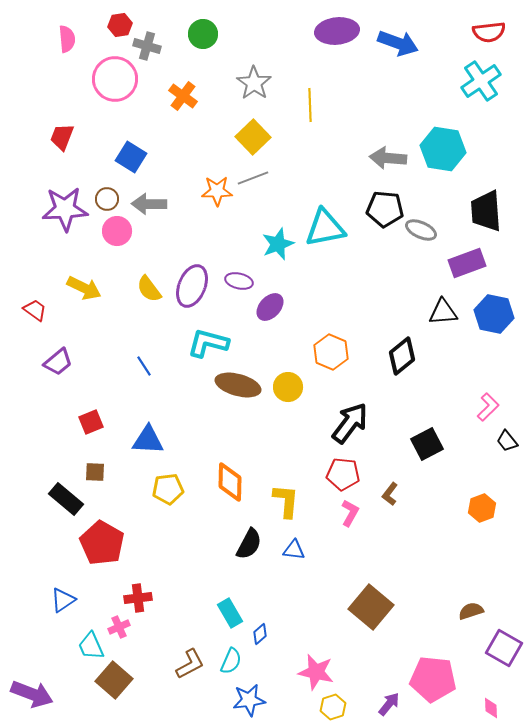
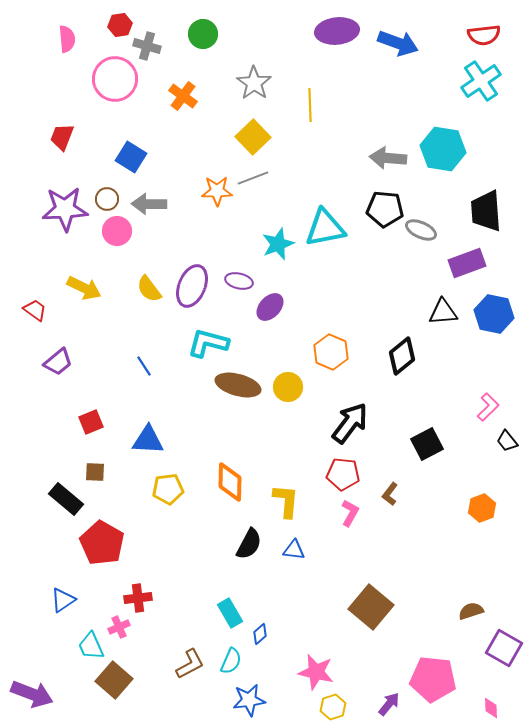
red semicircle at (489, 32): moved 5 px left, 3 px down
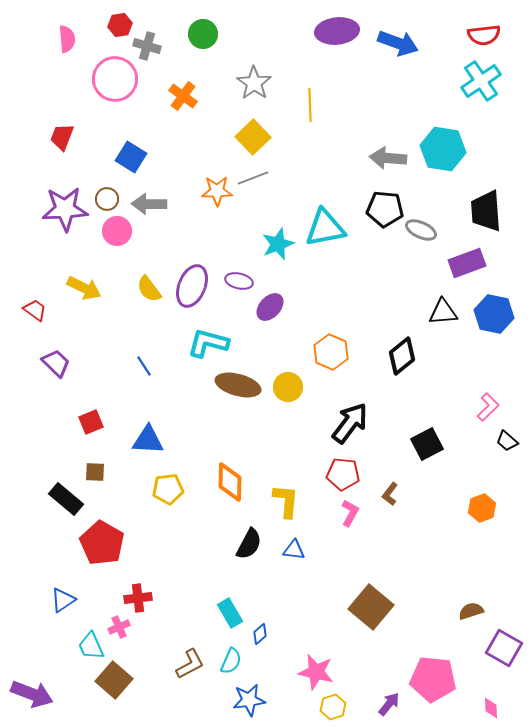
purple trapezoid at (58, 362): moved 2 px left, 1 px down; rotated 96 degrees counterclockwise
black trapezoid at (507, 441): rotated 10 degrees counterclockwise
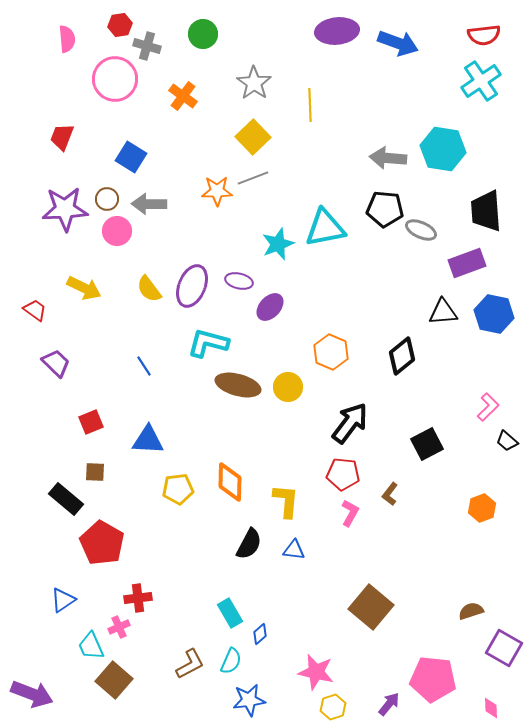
yellow pentagon at (168, 489): moved 10 px right
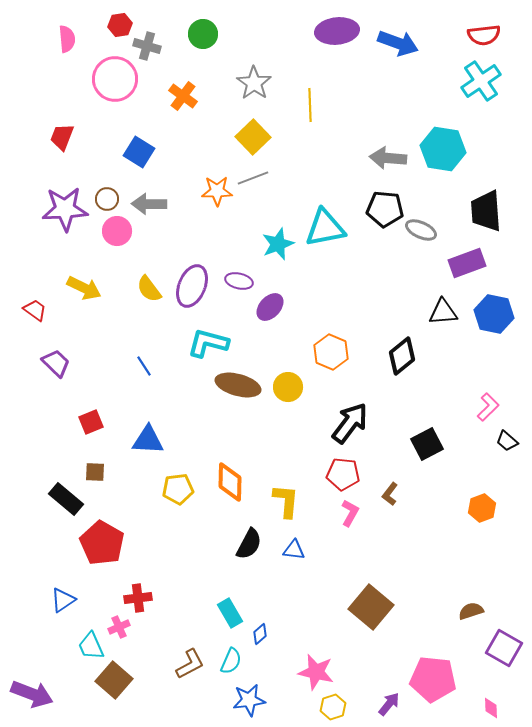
blue square at (131, 157): moved 8 px right, 5 px up
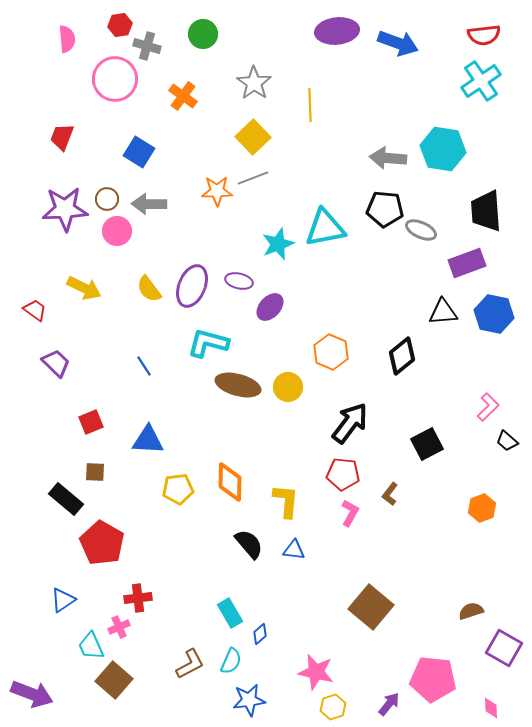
black semicircle at (249, 544): rotated 68 degrees counterclockwise
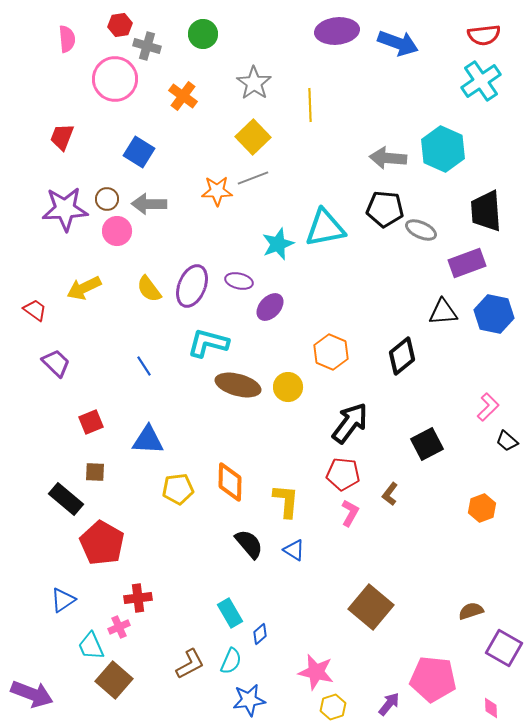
cyan hexagon at (443, 149): rotated 15 degrees clockwise
yellow arrow at (84, 288): rotated 128 degrees clockwise
blue triangle at (294, 550): rotated 25 degrees clockwise
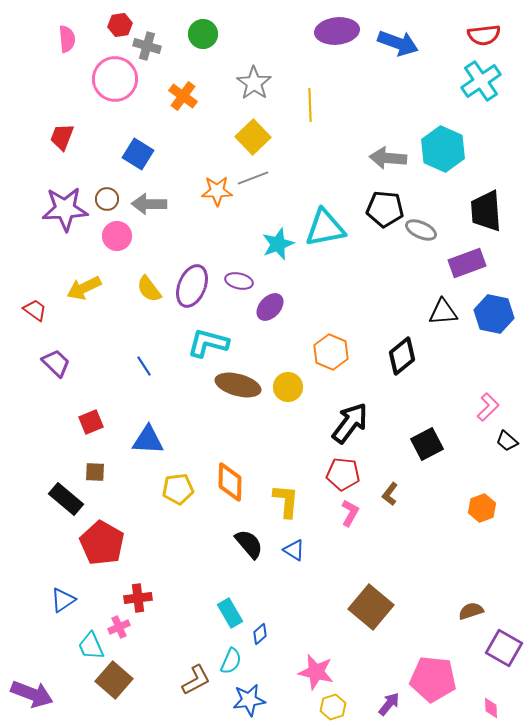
blue square at (139, 152): moved 1 px left, 2 px down
pink circle at (117, 231): moved 5 px down
brown L-shape at (190, 664): moved 6 px right, 16 px down
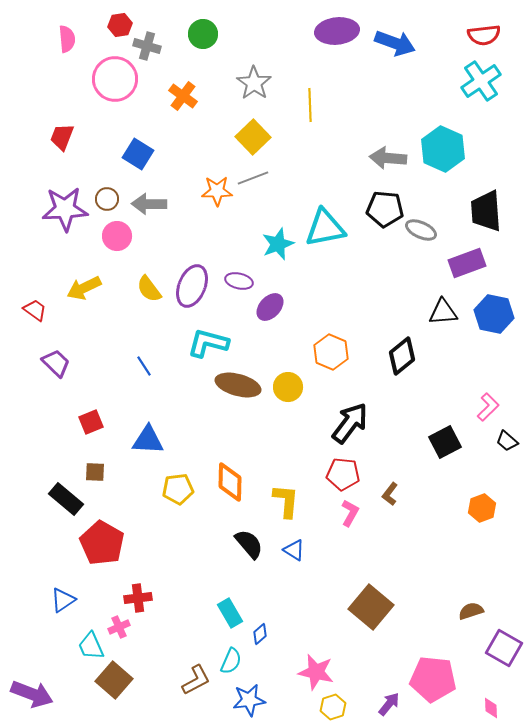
blue arrow at (398, 43): moved 3 px left
black square at (427, 444): moved 18 px right, 2 px up
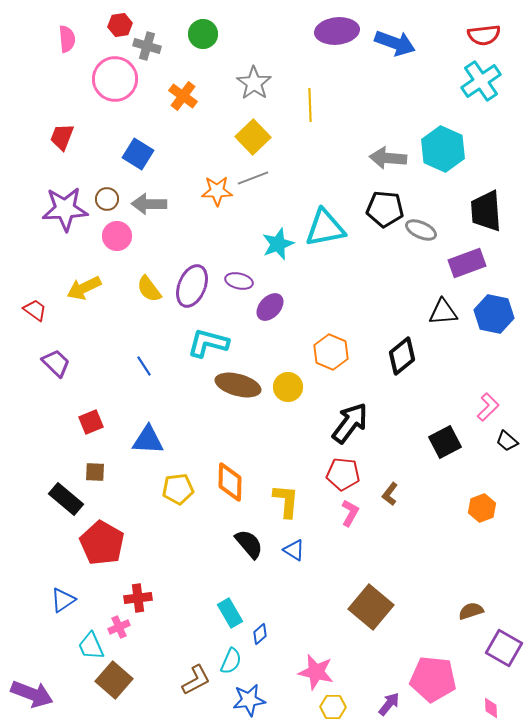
yellow hexagon at (333, 707): rotated 20 degrees clockwise
